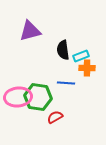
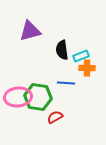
black semicircle: moved 1 px left
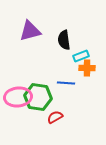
black semicircle: moved 2 px right, 10 px up
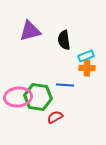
cyan rectangle: moved 5 px right
blue line: moved 1 px left, 2 px down
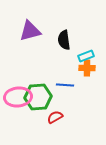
green hexagon: rotated 12 degrees counterclockwise
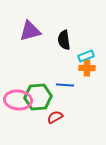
pink ellipse: moved 3 px down; rotated 12 degrees clockwise
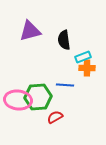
cyan rectangle: moved 3 px left, 1 px down
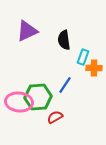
purple triangle: moved 3 px left; rotated 10 degrees counterclockwise
cyan rectangle: rotated 49 degrees counterclockwise
orange cross: moved 7 px right
blue line: rotated 60 degrees counterclockwise
pink ellipse: moved 1 px right, 2 px down
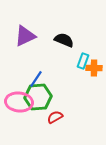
purple triangle: moved 2 px left, 5 px down
black semicircle: rotated 120 degrees clockwise
cyan rectangle: moved 4 px down
blue line: moved 29 px left, 6 px up
